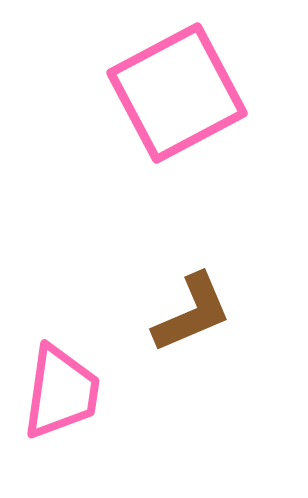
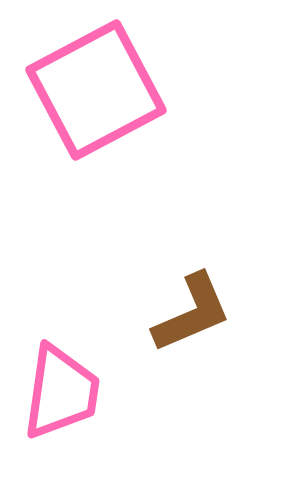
pink square: moved 81 px left, 3 px up
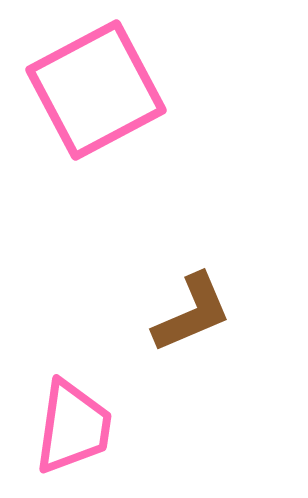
pink trapezoid: moved 12 px right, 35 px down
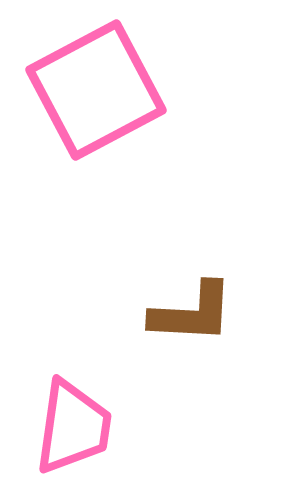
brown L-shape: rotated 26 degrees clockwise
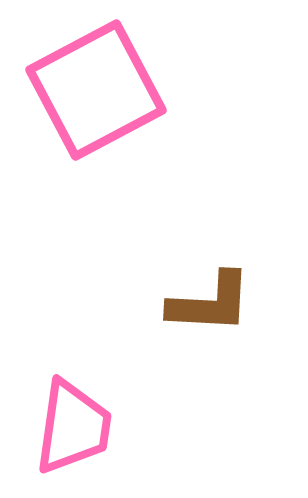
brown L-shape: moved 18 px right, 10 px up
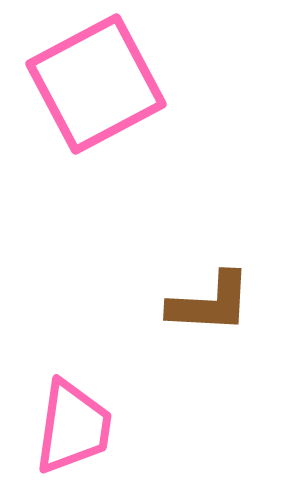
pink square: moved 6 px up
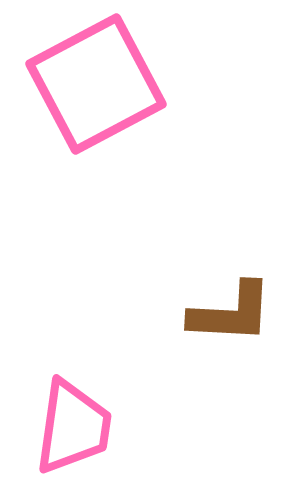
brown L-shape: moved 21 px right, 10 px down
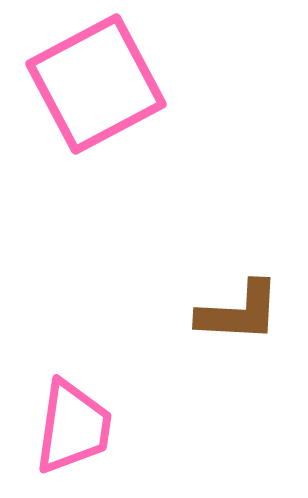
brown L-shape: moved 8 px right, 1 px up
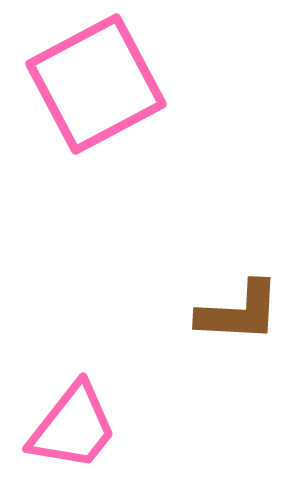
pink trapezoid: rotated 30 degrees clockwise
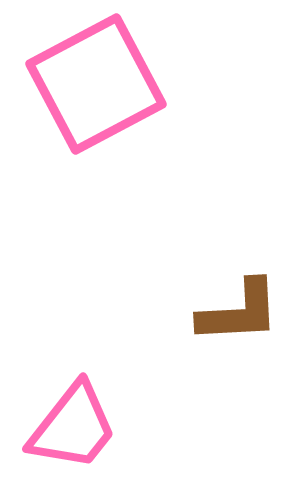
brown L-shape: rotated 6 degrees counterclockwise
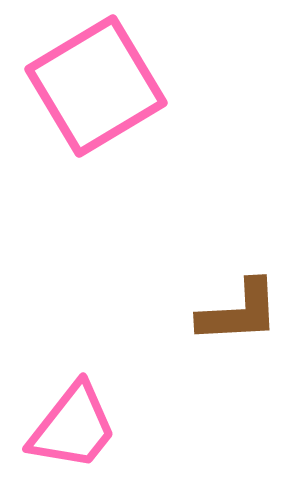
pink square: moved 2 px down; rotated 3 degrees counterclockwise
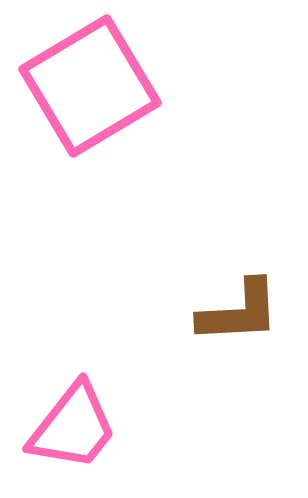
pink square: moved 6 px left
